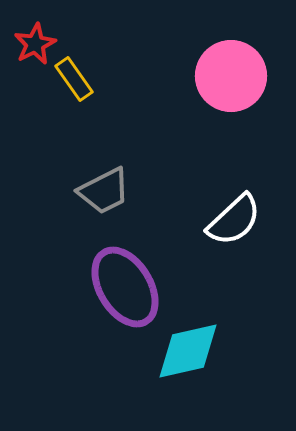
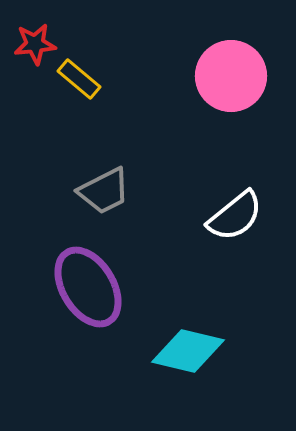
red star: rotated 21 degrees clockwise
yellow rectangle: moved 5 px right; rotated 15 degrees counterclockwise
white semicircle: moved 1 px right, 4 px up; rotated 4 degrees clockwise
purple ellipse: moved 37 px left
cyan diamond: rotated 26 degrees clockwise
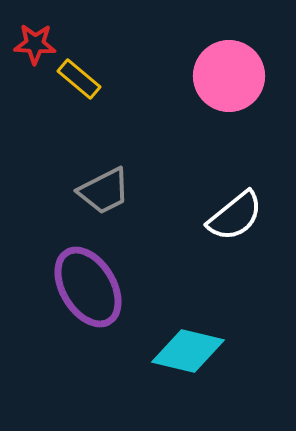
red star: rotated 9 degrees clockwise
pink circle: moved 2 px left
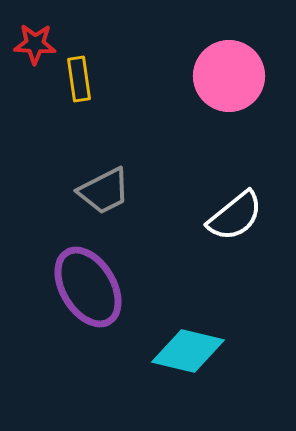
yellow rectangle: rotated 42 degrees clockwise
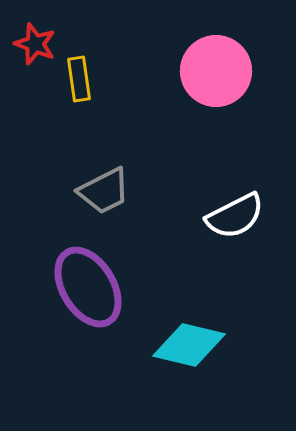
red star: rotated 18 degrees clockwise
pink circle: moved 13 px left, 5 px up
white semicircle: rotated 12 degrees clockwise
cyan diamond: moved 1 px right, 6 px up
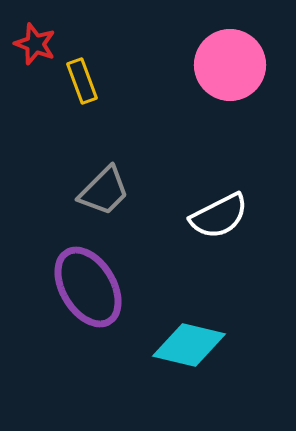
pink circle: moved 14 px right, 6 px up
yellow rectangle: moved 3 px right, 2 px down; rotated 12 degrees counterclockwise
gray trapezoid: rotated 18 degrees counterclockwise
white semicircle: moved 16 px left
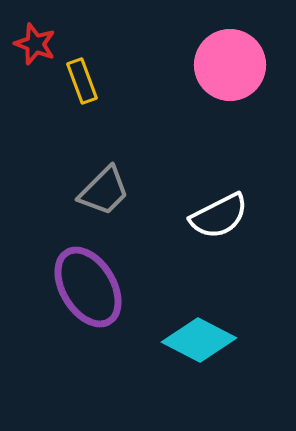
cyan diamond: moved 10 px right, 5 px up; rotated 14 degrees clockwise
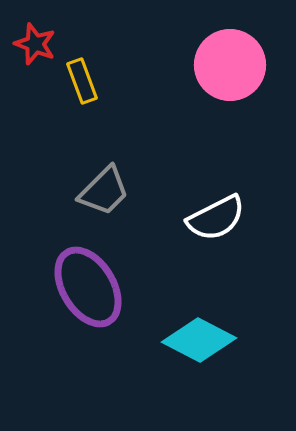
white semicircle: moved 3 px left, 2 px down
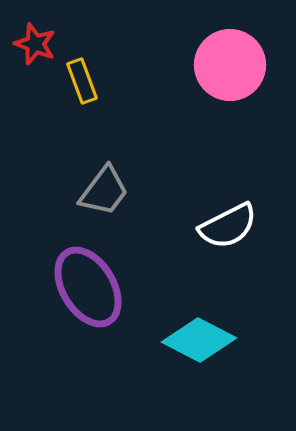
gray trapezoid: rotated 8 degrees counterclockwise
white semicircle: moved 12 px right, 8 px down
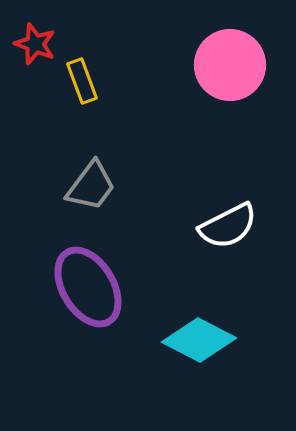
gray trapezoid: moved 13 px left, 5 px up
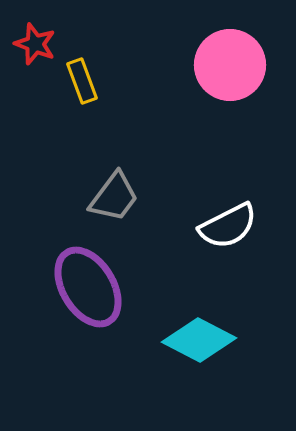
gray trapezoid: moved 23 px right, 11 px down
